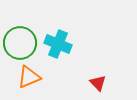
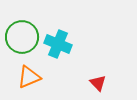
green circle: moved 2 px right, 6 px up
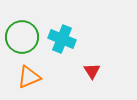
cyan cross: moved 4 px right, 5 px up
red triangle: moved 6 px left, 12 px up; rotated 12 degrees clockwise
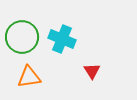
orange triangle: rotated 15 degrees clockwise
